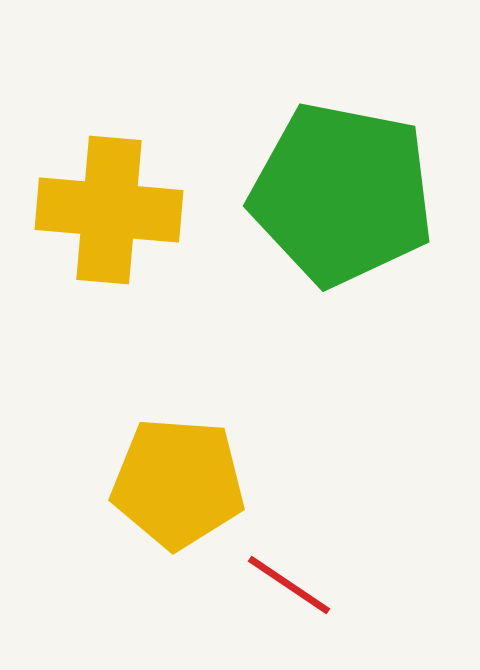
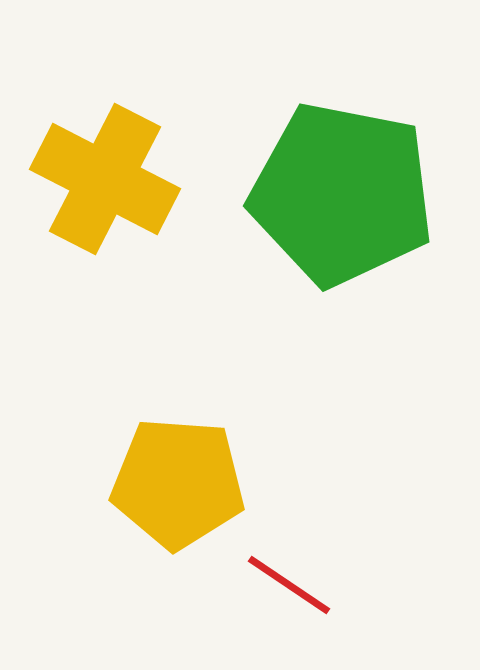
yellow cross: moved 4 px left, 31 px up; rotated 22 degrees clockwise
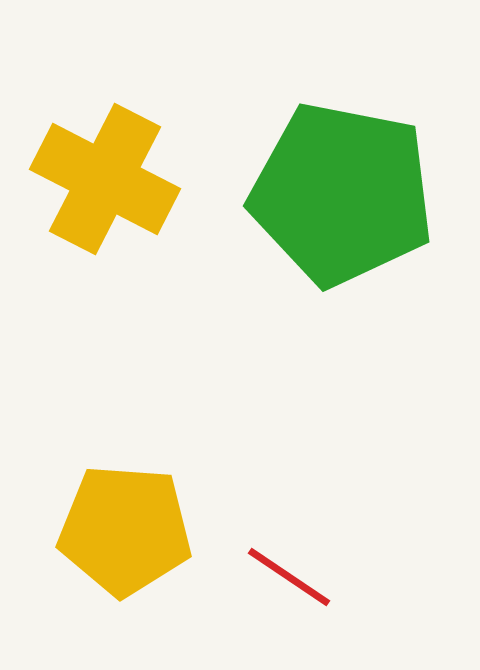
yellow pentagon: moved 53 px left, 47 px down
red line: moved 8 px up
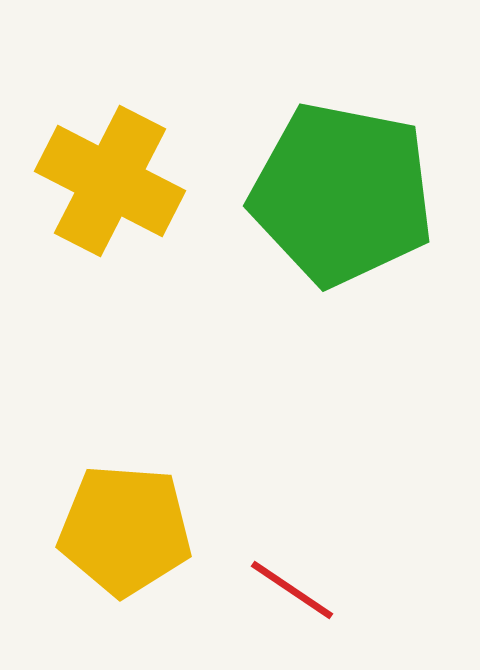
yellow cross: moved 5 px right, 2 px down
red line: moved 3 px right, 13 px down
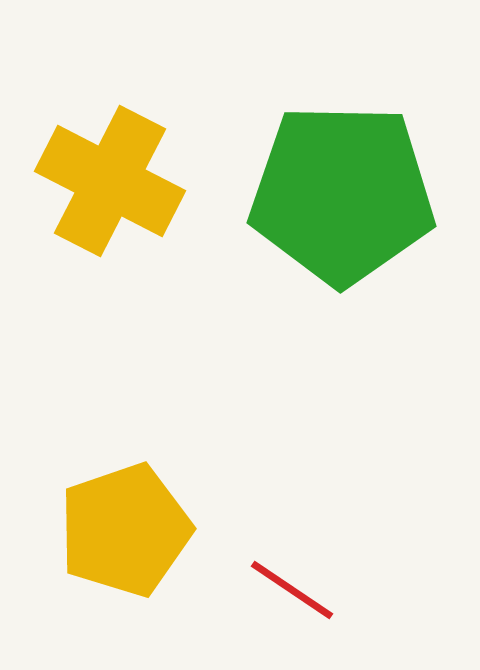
green pentagon: rotated 10 degrees counterclockwise
yellow pentagon: rotated 23 degrees counterclockwise
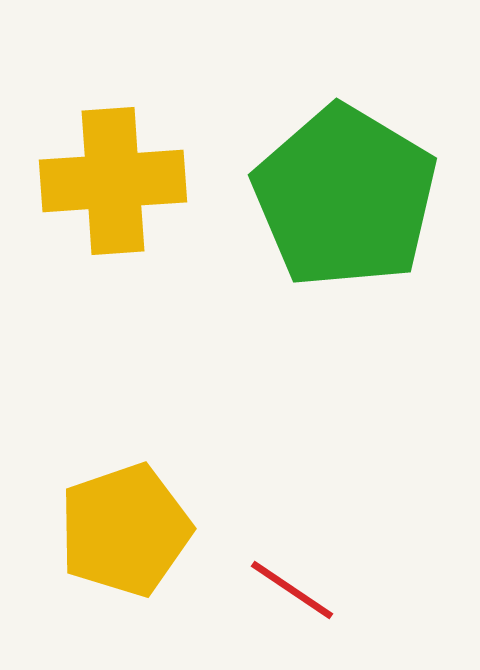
yellow cross: moved 3 px right; rotated 31 degrees counterclockwise
green pentagon: moved 3 px right, 3 px down; rotated 30 degrees clockwise
